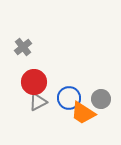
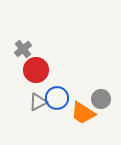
gray cross: moved 2 px down
red circle: moved 2 px right, 12 px up
blue circle: moved 12 px left
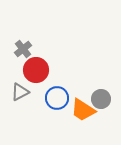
gray triangle: moved 18 px left, 10 px up
orange trapezoid: moved 3 px up
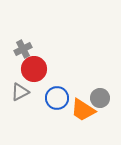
gray cross: rotated 12 degrees clockwise
red circle: moved 2 px left, 1 px up
gray circle: moved 1 px left, 1 px up
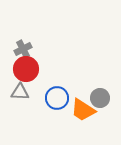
red circle: moved 8 px left
gray triangle: rotated 30 degrees clockwise
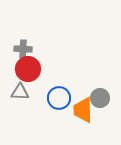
gray cross: rotated 30 degrees clockwise
red circle: moved 2 px right
blue circle: moved 2 px right
orange trapezoid: rotated 56 degrees clockwise
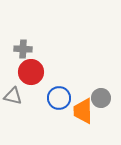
red circle: moved 3 px right, 3 px down
gray triangle: moved 7 px left, 4 px down; rotated 12 degrees clockwise
gray circle: moved 1 px right
orange trapezoid: moved 1 px down
